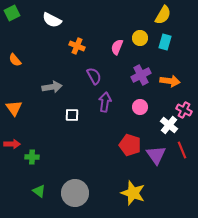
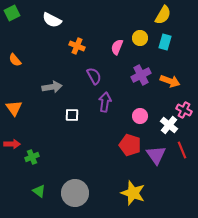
orange arrow: rotated 12 degrees clockwise
pink circle: moved 9 px down
green cross: rotated 24 degrees counterclockwise
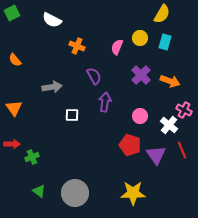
yellow semicircle: moved 1 px left, 1 px up
purple cross: rotated 18 degrees counterclockwise
yellow star: rotated 20 degrees counterclockwise
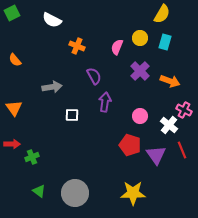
purple cross: moved 1 px left, 4 px up
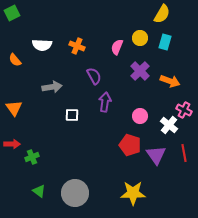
white semicircle: moved 10 px left, 25 px down; rotated 24 degrees counterclockwise
red line: moved 2 px right, 3 px down; rotated 12 degrees clockwise
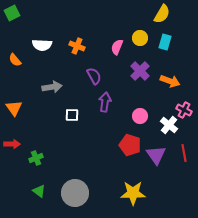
green cross: moved 4 px right, 1 px down
